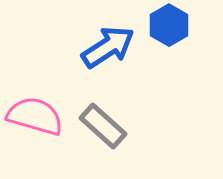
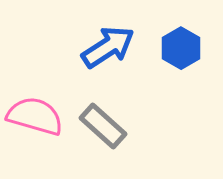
blue hexagon: moved 12 px right, 23 px down
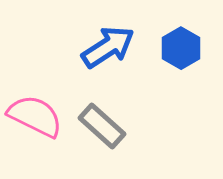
pink semicircle: rotated 10 degrees clockwise
gray rectangle: moved 1 px left
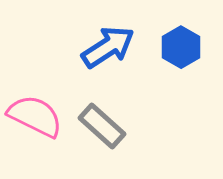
blue hexagon: moved 1 px up
